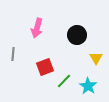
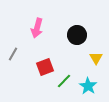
gray line: rotated 24 degrees clockwise
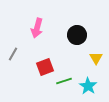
green line: rotated 28 degrees clockwise
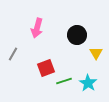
yellow triangle: moved 5 px up
red square: moved 1 px right, 1 px down
cyan star: moved 3 px up
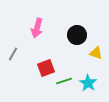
yellow triangle: rotated 40 degrees counterclockwise
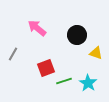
pink arrow: rotated 114 degrees clockwise
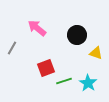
gray line: moved 1 px left, 6 px up
